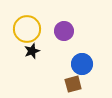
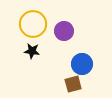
yellow circle: moved 6 px right, 5 px up
black star: rotated 28 degrees clockwise
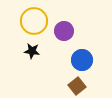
yellow circle: moved 1 px right, 3 px up
blue circle: moved 4 px up
brown square: moved 4 px right, 2 px down; rotated 24 degrees counterclockwise
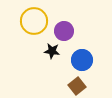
black star: moved 20 px right
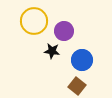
brown square: rotated 12 degrees counterclockwise
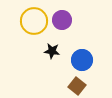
purple circle: moved 2 px left, 11 px up
